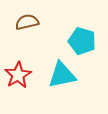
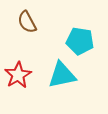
brown semicircle: rotated 105 degrees counterclockwise
cyan pentagon: moved 2 px left; rotated 8 degrees counterclockwise
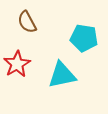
cyan pentagon: moved 4 px right, 3 px up
red star: moved 1 px left, 11 px up
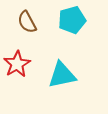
cyan pentagon: moved 12 px left, 18 px up; rotated 24 degrees counterclockwise
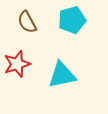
red star: rotated 12 degrees clockwise
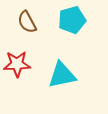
red star: rotated 16 degrees clockwise
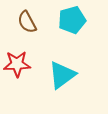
cyan triangle: rotated 24 degrees counterclockwise
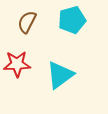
brown semicircle: rotated 55 degrees clockwise
cyan triangle: moved 2 px left
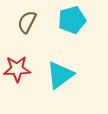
red star: moved 5 px down
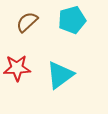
brown semicircle: rotated 20 degrees clockwise
red star: moved 1 px up
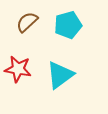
cyan pentagon: moved 4 px left, 5 px down
red star: moved 1 px right, 1 px down; rotated 12 degrees clockwise
